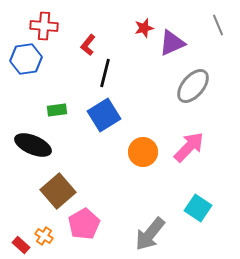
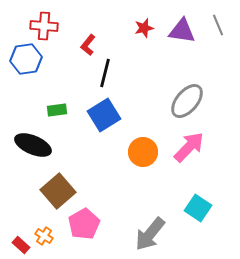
purple triangle: moved 10 px right, 12 px up; rotated 32 degrees clockwise
gray ellipse: moved 6 px left, 15 px down
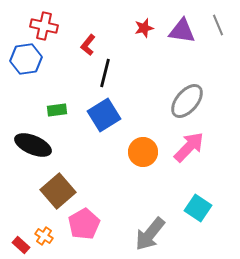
red cross: rotated 8 degrees clockwise
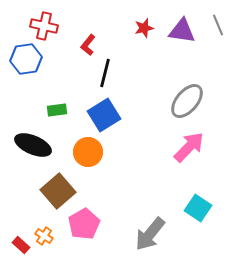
orange circle: moved 55 px left
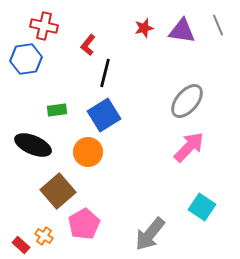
cyan square: moved 4 px right, 1 px up
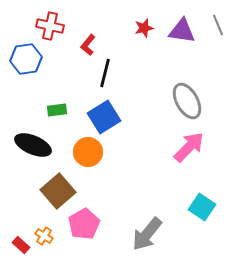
red cross: moved 6 px right
gray ellipse: rotated 69 degrees counterclockwise
blue square: moved 2 px down
gray arrow: moved 3 px left
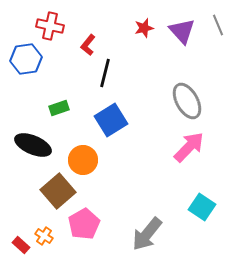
purple triangle: rotated 40 degrees clockwise
green rectangle: moved 2 px right, 2 px up; rotated 12 degrees counterclockwise
blue square: moved 7 px right, 3 px down
orange circle: moved 5 px left, 8 px down
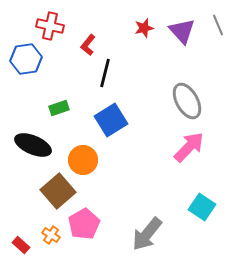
orange cross: moved 7 px right, 1 px up
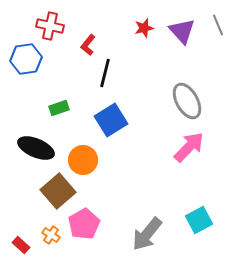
black ellipse: moved 3 px right, 3 px down
cyan square: moved 3 px left, 13 px down; rotated 28 degrees clockwise
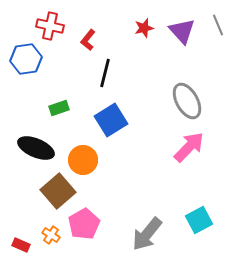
red L-shape: moved 5 px up
red rectangle: rotated 18 degrees counterclockwise
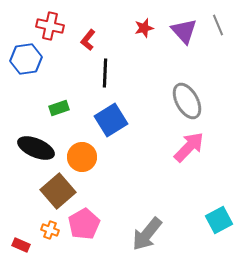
purple triangle: moved 2 px right
black line: rotated 12 degrees counterclockwise
orange circle: moved 1 px left, 3 px up
cyan square: moved 20 px right
orange cross: moved 1 px left, 5 px up; rotated 12 degrees counterclockwise
